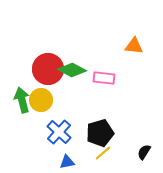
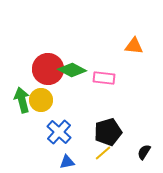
black pentagon: moved 8 px right, 1 px up
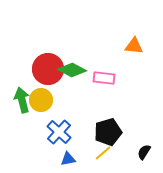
blue triangle: moved 1 px right, 3 px up
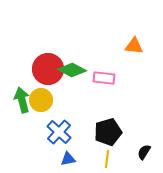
yellow line: moved 4 px right, 6 px down; rotated 42 degrees counterclockwise
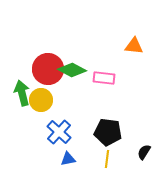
green arrow: moved 7 px up
black pentagon: rotated 24 degrees clockwise
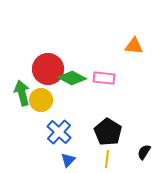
green diamond: moved 8 px down
black pentagon: rotated 24 degrees clockwise
blue triangle: moved 1 px down; rotated 35 degrees counterclockwise
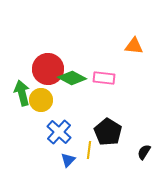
yellow line: moved 18 px left, 9 px up
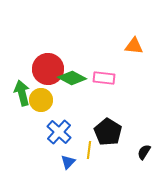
blue triangle: moved 2 px down
